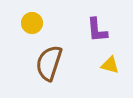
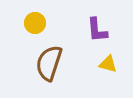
yellow circle: moved 3 px right
yellow triangle: moved 2 px left, 1 px up
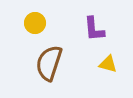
purple L-shape: moved 3 px left, 1 px up
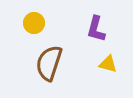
yellow circle: moved 1 px left
purple L-shape: moved 2 px right; rotated 20 degrees clockwise
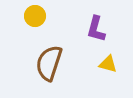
yellow circle: moved 1 px right, 7 px up
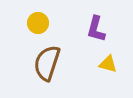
yellow circle: moved 3 px right, 7 px down
brown semicircle: moved 2 px left
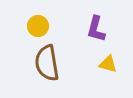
yellow circle: moved 3 px down
brown semicircle: rotated 27 degrees counterclockwise
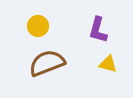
purple L-shape: moved 2 px right, 1 px down
brown semicircle: rotated 78 degrees clockwise
